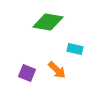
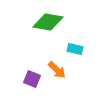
purple square: moved 5 px right, 6 px down
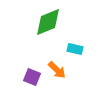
green diamond: rotated 32 degrees counterclockwise
purple square: moved 2 px up
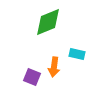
cyan rectangle: moved 2 px right, 5 px down
orange arrow: moved 3 px left, 3 px up; rotated 54 degrees clockwise
